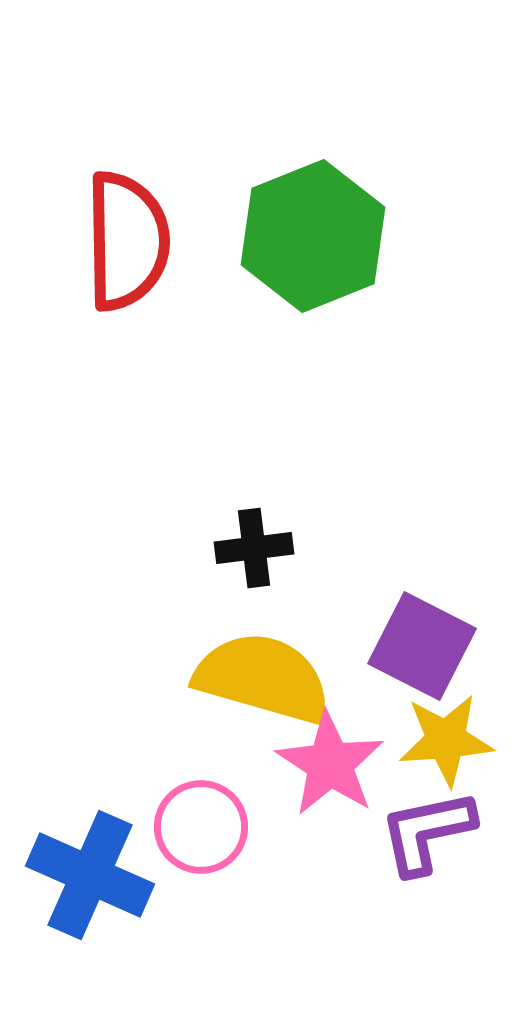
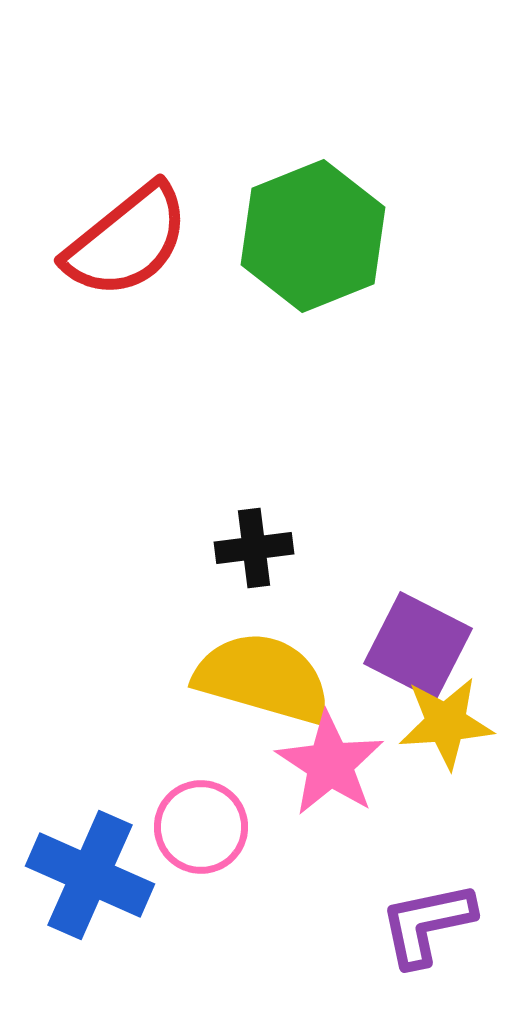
red semicircle: rotated 52 degrees clockwise
purple square: moved 4 px left
yellow star: moved 17 px up
purple L-shape: moved 92 px down
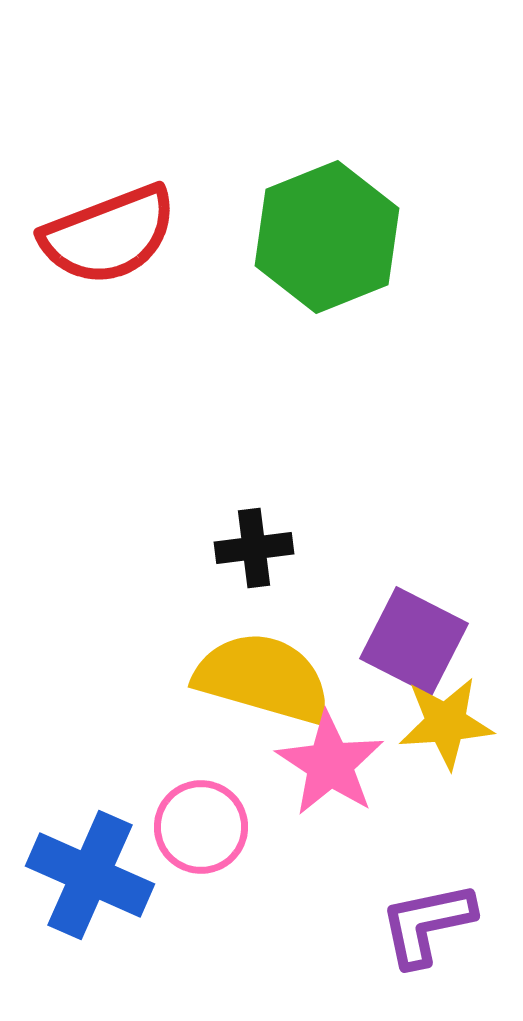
green hexagon: moved 14 px right, 1 px down
red semicircle: moved 18 px left, 6 px up; rotated 18 degrees clockwise
purple square: moved 4 px left, 5 px up
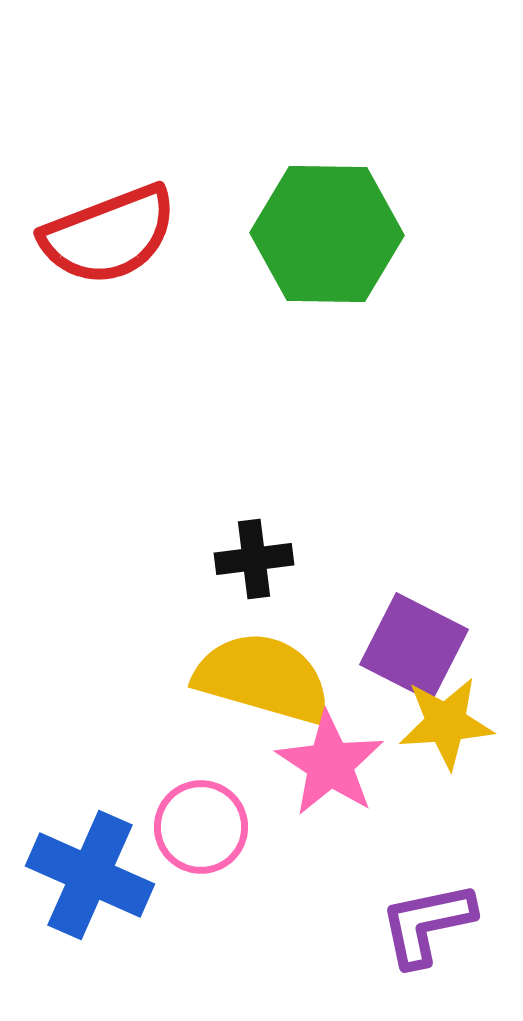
green hexagon: moved 3 px up; rotated 23 degrees clockwise
black cross: moved 11 px down
purple square: moved 6 px down
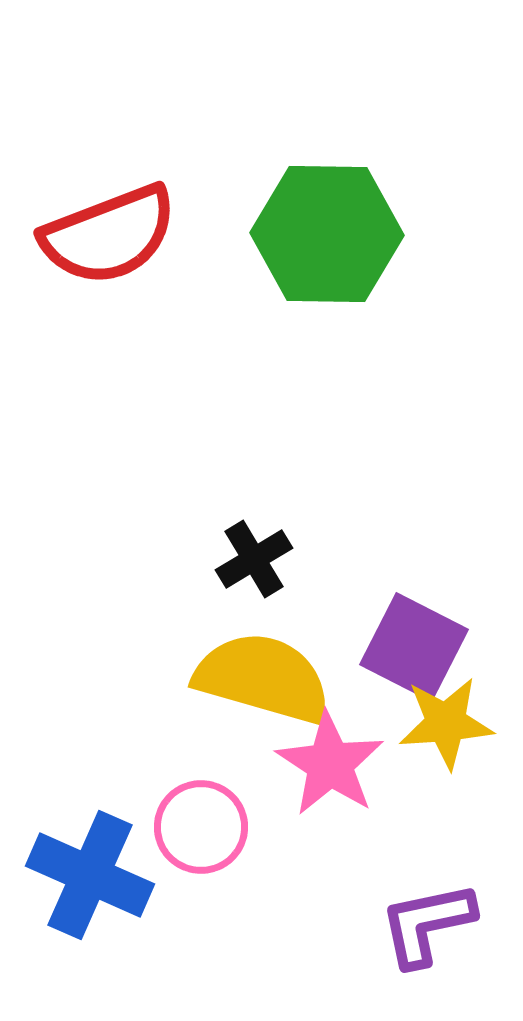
black cross: rotated 24 degrees counterclockwise
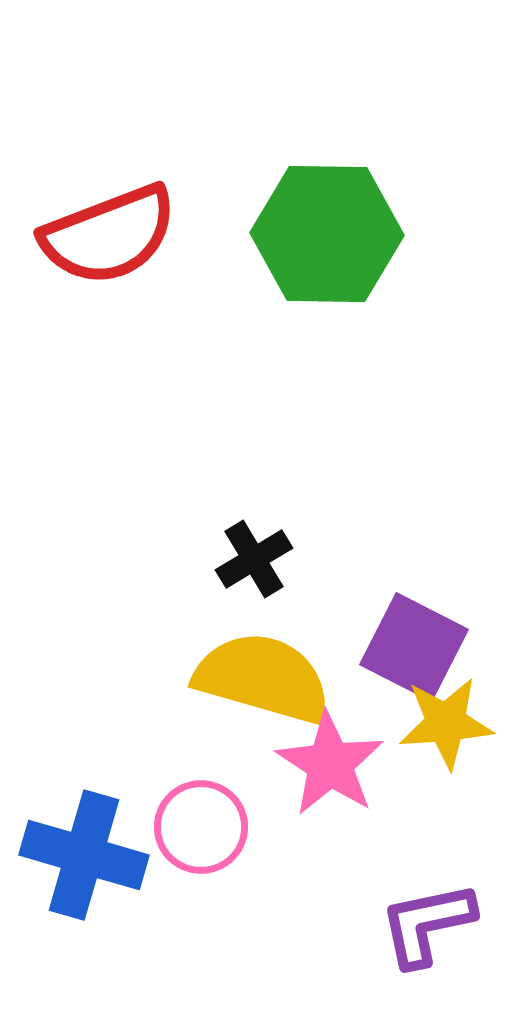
blue cross: moved 6 px left, 20 px up; rotated 8 degrees counterclockwise
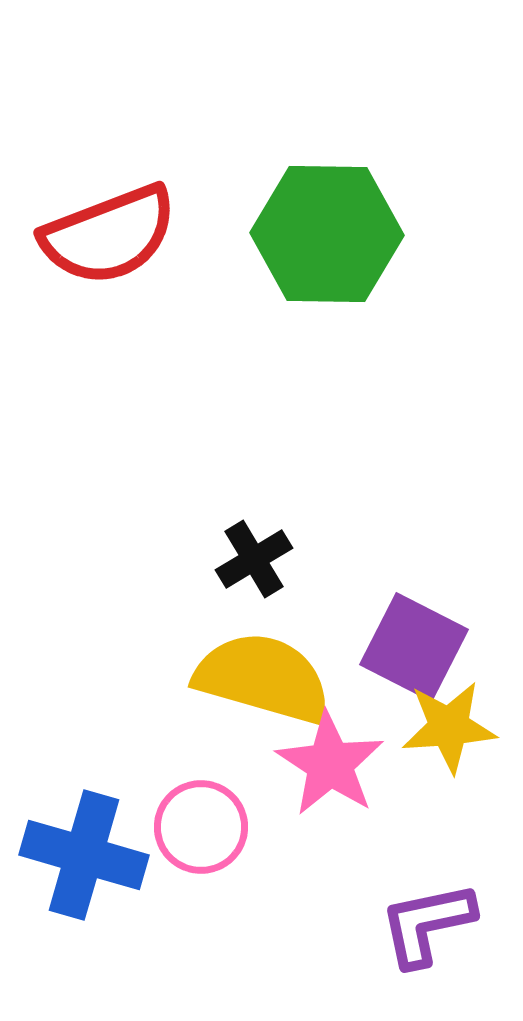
yellow star: moved 3 px right, 4 px down
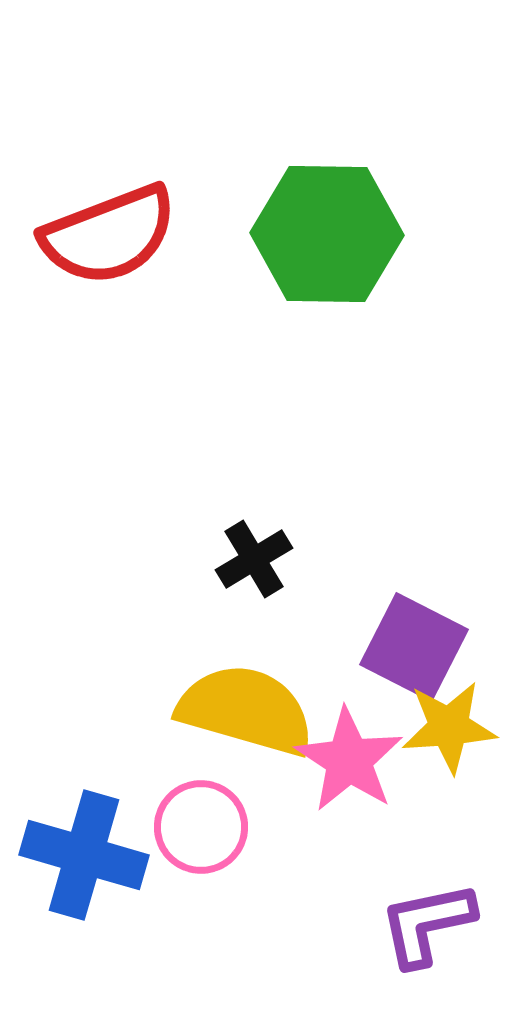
yellow semicircle: moved 17 px left, 32 px down
pink star: moved 19 px right, 4 px up
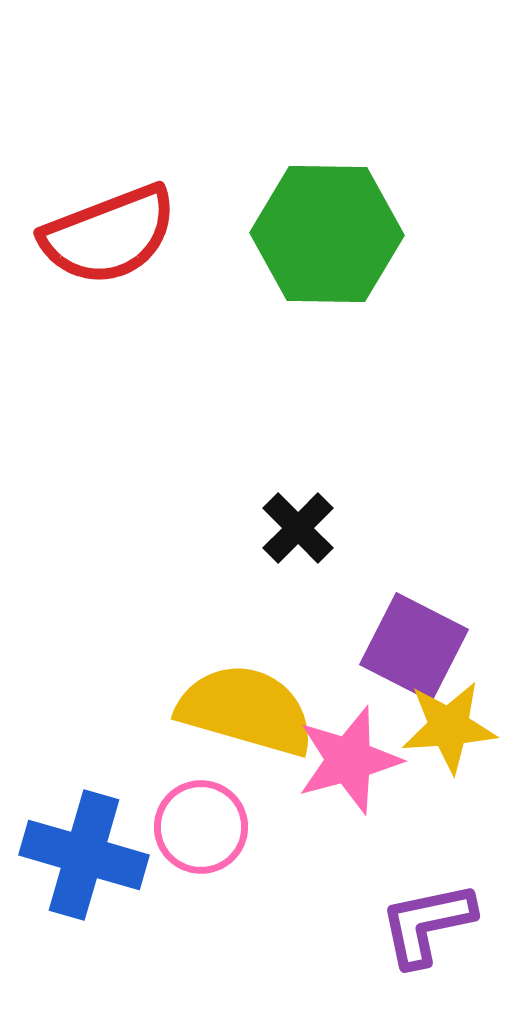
black cross: moved 44 px right, 31 px up; rotated 14 degrees counterclockwise
pink star: rotated 24 degrees clockwise
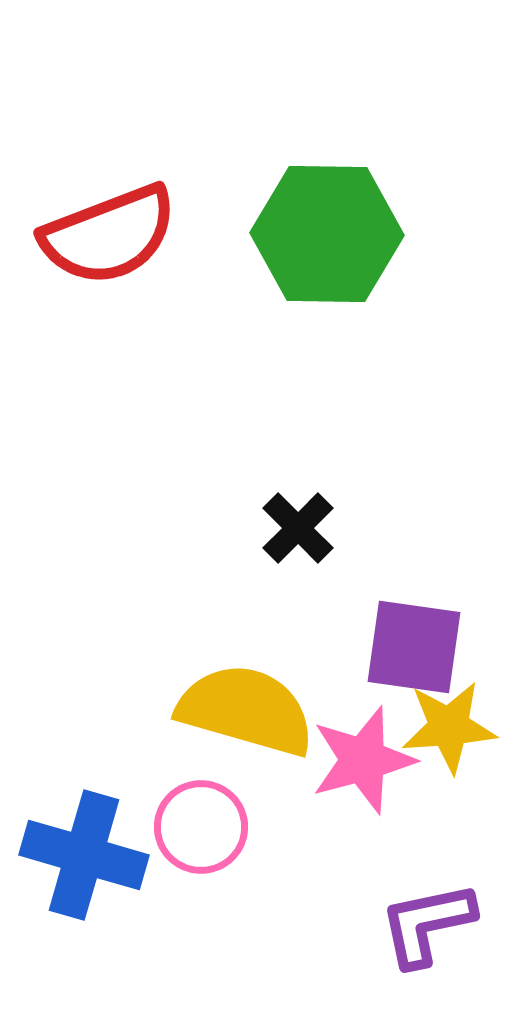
purple square: rotated 19 degrees counterclockwise
pink star: moved 14 px right
